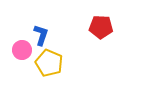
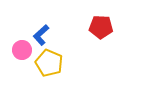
blue L-shape: rotated 150 degrees counterclockwise
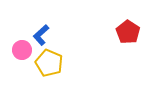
red pentagon: moved 27 px right, 5 px down; rotated 30 degrees clockwise
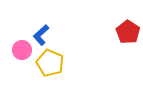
yellow pentagon: moved 1 px right
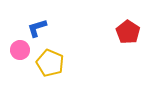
blue L-shape: moved 4 px left, 7 px up; rotated 25 degrees clockwise
pink circle: moved 2 px left
